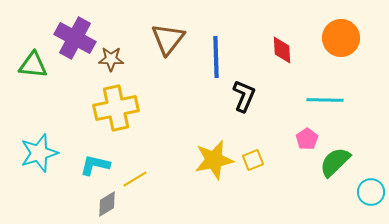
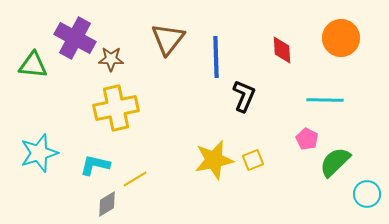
pink pentagon: rotated 10 degrees counterclockwise
cyan circle: moved 4 px left, 2 px down
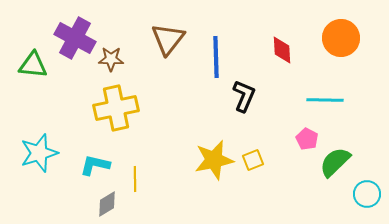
yellow line: rotated 60 degrees counterclockwise
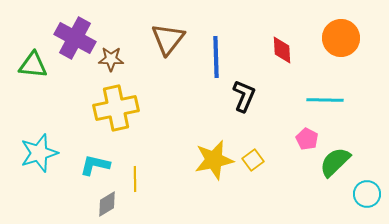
yellow square: rotated 15 degrees counterclockwise
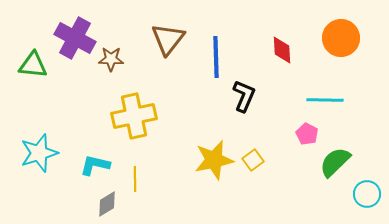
yellow cross: moved 18 px right, 8 px down
pink pentagon: moved 5 px up
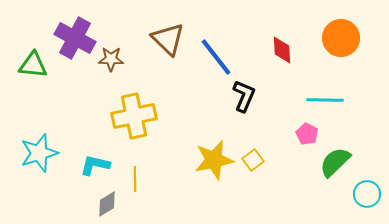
brown triangle: rotated 24 degrees counterclockwise
blue line: rotated 36 degrees counterclockwise
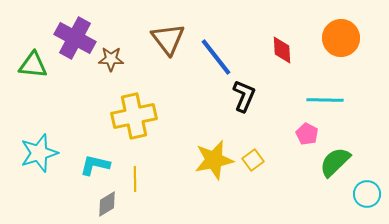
brown triangle: rotated 9 degrees clockwise
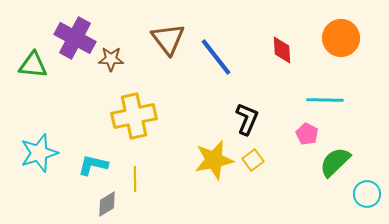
black L-shape: moved 3 px right, 23 px down
cyan L-shape: moved 2 px left
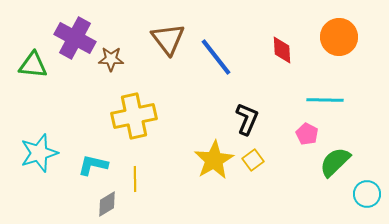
orange circle: moved 2 px left, 1 px up
yellow star: rotated 18 degrees counterclockwise
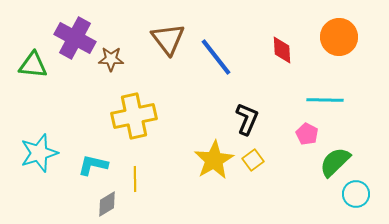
cyan circle: moved 11 px left
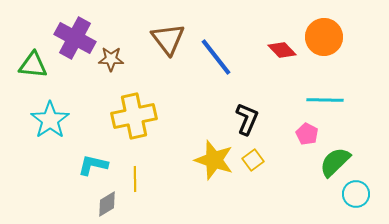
orange circle: moved 15 px left
red diamond: rotated 40 degrees counterclockwise
cyan star: moved 11 px right, 33 px up; rotated 18 degrees counterclockwise
yellow star: rotated 24 degrees counterclockwise
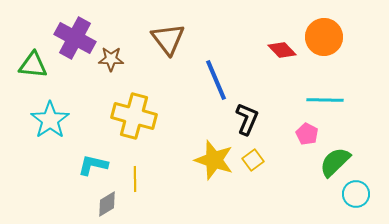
blue line: moved 23 px down; rotated 15 degrees clockwise
yellow cross: rotated 27 degrees clockwise
